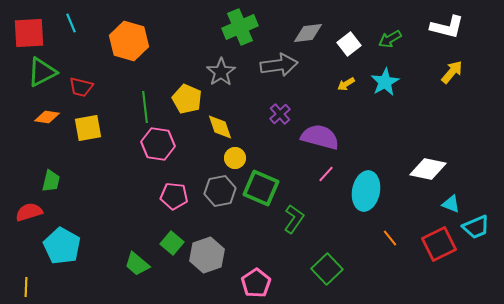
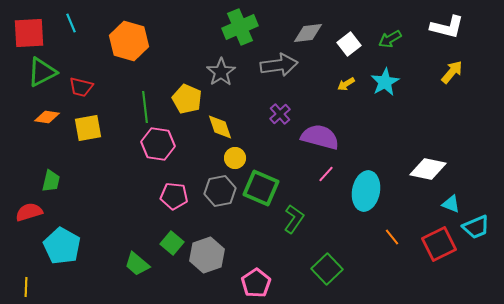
orange line at (390, 238): moved 2 px right, 1 px up
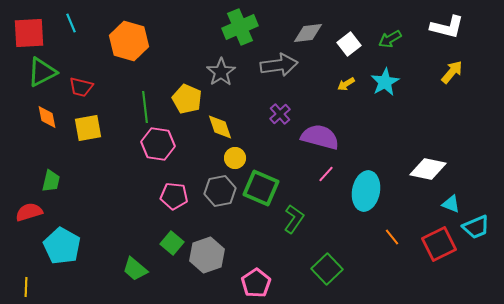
orange diamond at (47, 117): rotated 70 degrees clockwise
green trapezoid at (137, 264): moved 2 px left, 5 px down
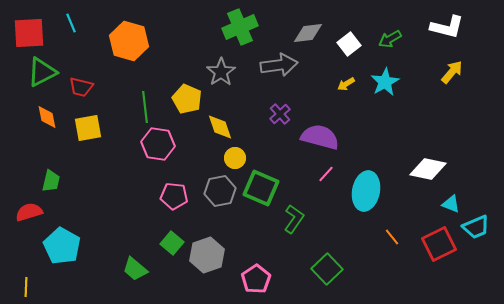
pink pentagon at (256, 283): moved 4 px up
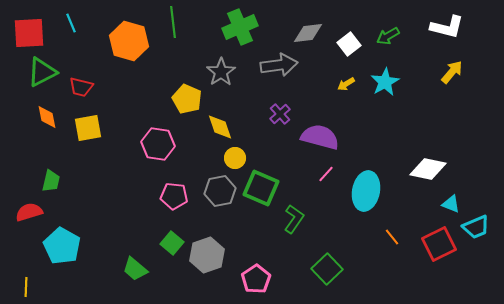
green arrow at (390, 39): moved 2 px left, 3 px up
green line at (145, 107): moved 28 px right, 85 px up
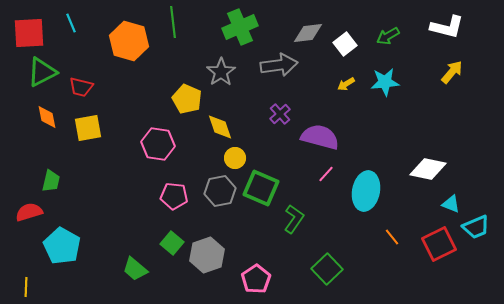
white square at (349, 44): moved 4 px left
cyan star at (385, 82): rotated 24 degrees clockwise
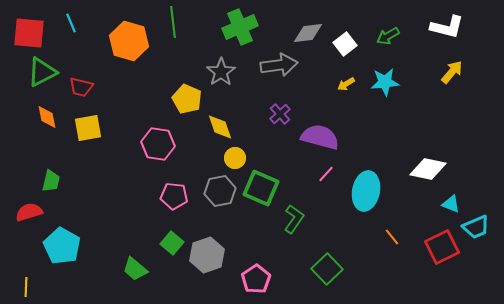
red square at (29, 33): rotated 8 degrees clockwise
red square at (439, 244): moved 3 px right, 3 px down
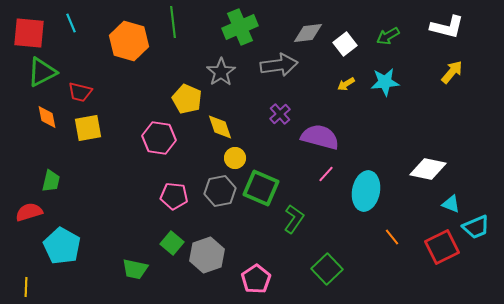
red trapezoid at (81, 87): moved 1 px left, 5 px down
pink hexagon at (158, 144): moved 1 px right, 6 px up
green trapezoid at (135, 269): rotated 28 degrees counterclockwise
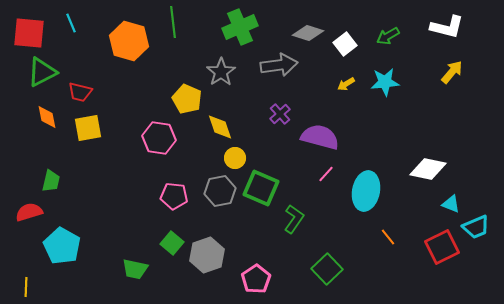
gray diamond at (308, 33): rotated 24 degrees clockwise
orange line at (392, 237): moved 4 px left
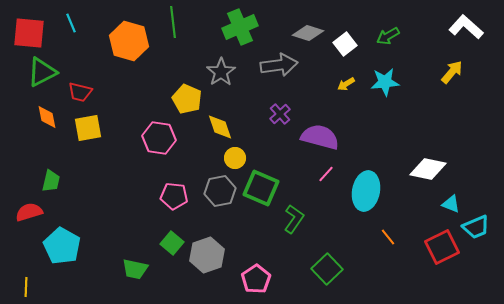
white L-shape at (447, 27): moved 19 px right; rotated 152 degrees counterclockwise
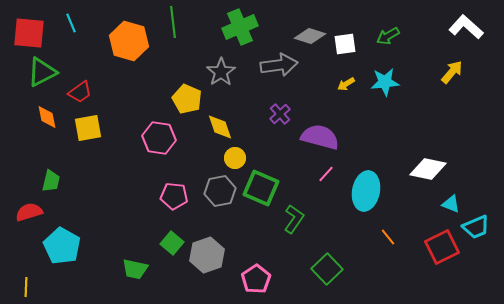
gray diamond at (308, 33): moved 2 px right, 3 px down
white square at (345, 44): rotated 30 degrees clockwise
red trapezoid at (80, 92): rotated 50 degrees counterclockwise
